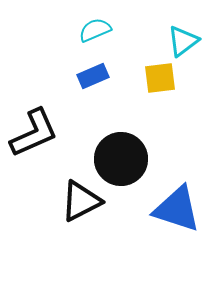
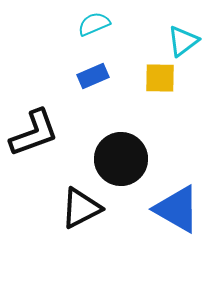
cyan semicircle: moved 1 px left, 6 px up
yellow square: rotated 8 degrees clockwise
black L-shape: rotated 4 degrees clockwise
black triangle: moved 7 px down
blue triangle: rotated 12 degrees clockwise
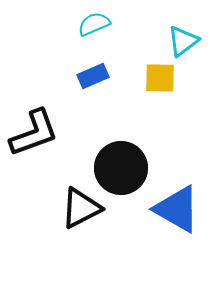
black circle: moved 9 px down
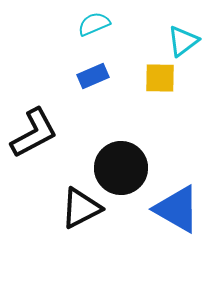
black L-shape: rotated 8 degrees counterclockwise
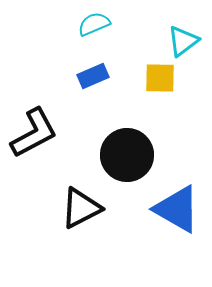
black circle: moved 6 px right, 13 px up
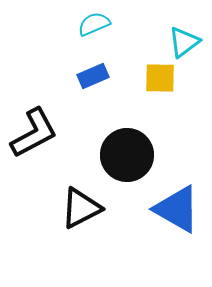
cyan triangle: moved 1 px right, 1 px down
